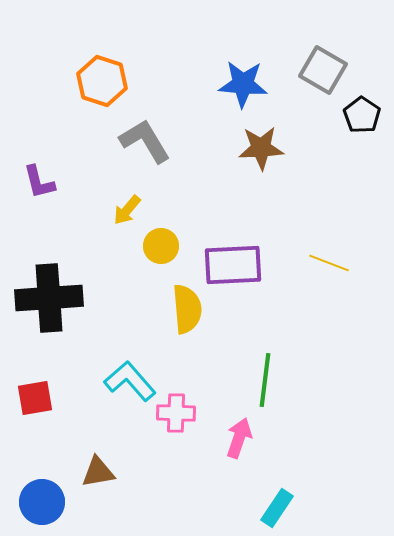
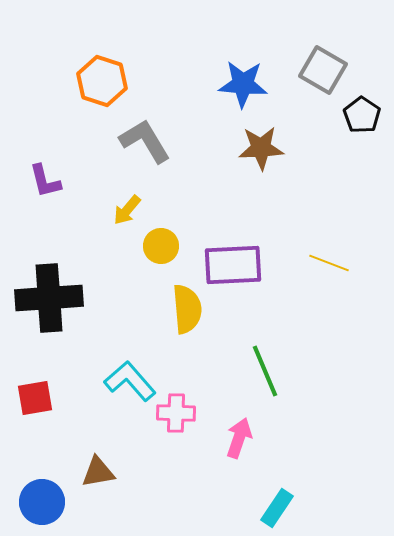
purple L-shape: moved 6 px right, 1 px up
green line: moved 9 px up; rotated 30 degrees counterclockwise
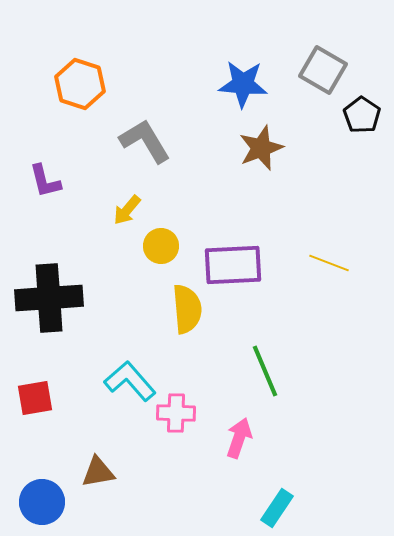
orange hexagon: moved 22 px left, 3 px down
brown star: rotated 18 degrees counterclockwise
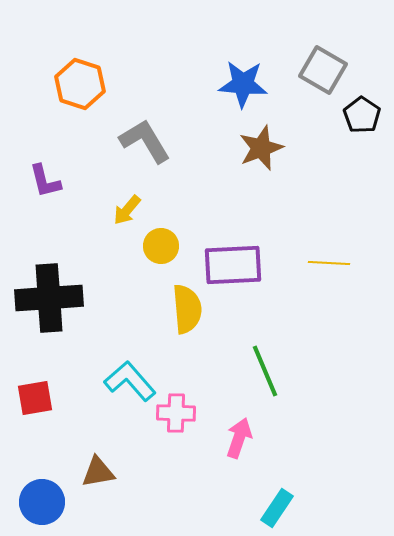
yellow line: rotated 18 degrees counterclockwise
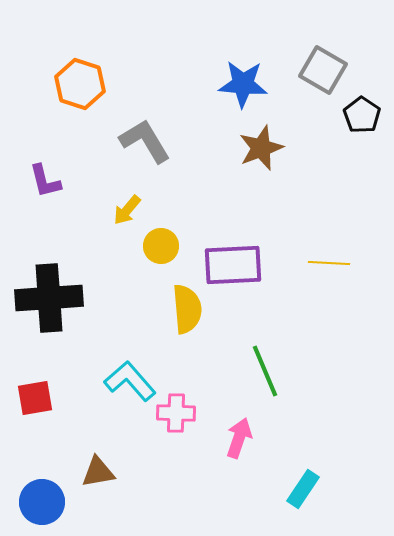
cyan rectangle: moved 26 px right, 19 px up
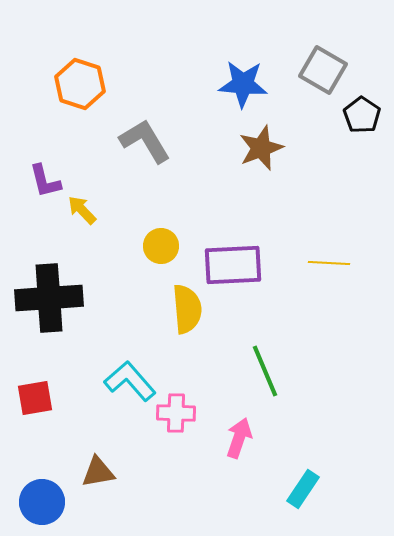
yellow arrow: moved 45 px left; rotated 96 degrees clockwise
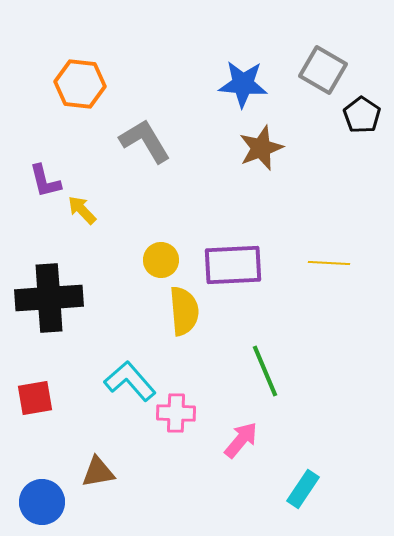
orange hexagon: rotated 12 degrees counterclockwise
yellow circle: moved 14 px down
yellow semicircle: moved 3 px left, 2 px down
pink arrow: moved 2 px right, 2 px down; rotated 21 degrees clockwise
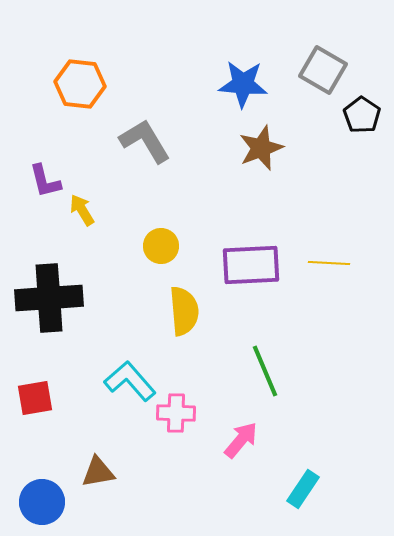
yellow arrow: rotated 12 degrees clockwise
yellow circle: moved 14 px up
purple rectangle: moved 18 px right
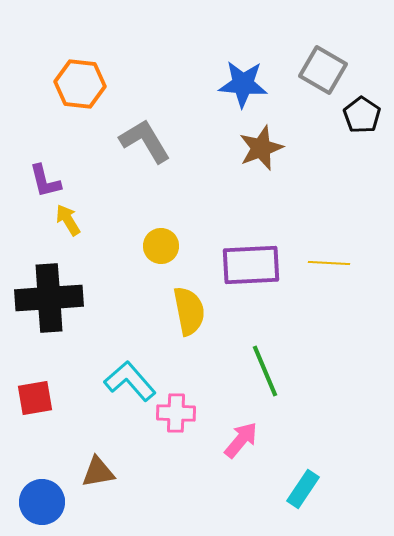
yellow arrow: moved 14 px left, 10 px down
yellow semicircle: moved 5 px right; rotated 6 degrees counterclockwise
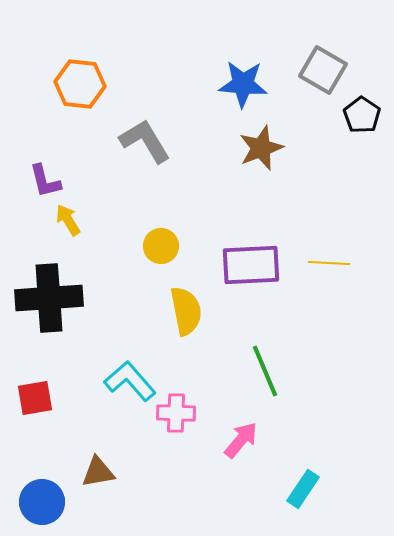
yellow semicircle: moved 3 px left
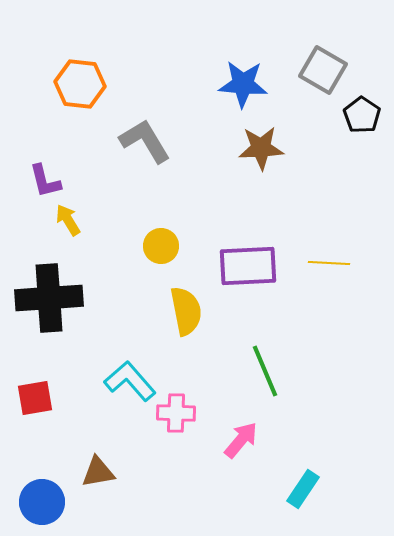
brown star: rotated 18 degrees clockwise
purple rectangle: moved 3 px left, 1 px down
